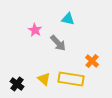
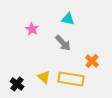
pink star: moved 3 px left, 1 px up
gray arrow: moved 5 px right
yellow triangle: moved 2 px up
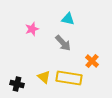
pink star: rotated 24 degrees clockwise
yellow rectangle: moved 2 px left, 1 px up
black cross: rotated 24 degrees counterclockwise
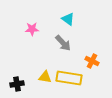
cyan triangle: rotated 24 degrees clockwise
pink star: rotated 16 degrees clockwise
orange cross: rotated 16 degrees counterclockwise
yellow triangle: moved 1 px right; rotated 32 degrees counterclockwise
black cross: rotated 24 degrees counterclockwise
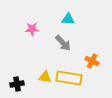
cyan triangle: rotated 32 degrees counterclockwise
